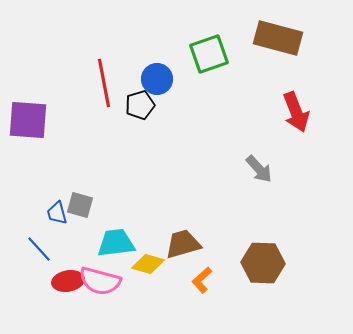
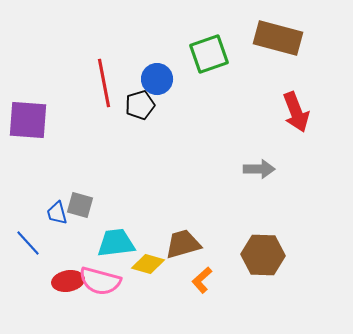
gray arrow: rotated 48 degrees counterclockwise
blue line: moved 11 px left, 6 px up
brown hexagon: moved 8 px up
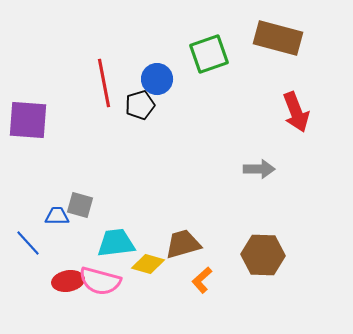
blue trapezoid: moved 3 px down; rotated 105 degrees clockwise
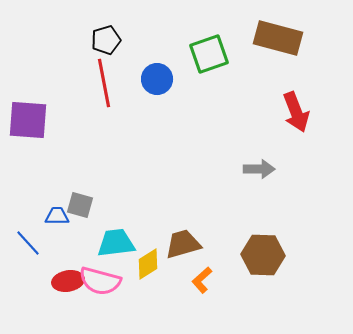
black pentagon: moved 34 px left, 65 px up
yellow diamond: rotated 48 degrees counterclockwise
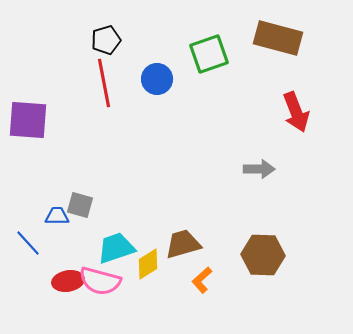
cyan trapezoid: moved 5 px down; rotated 12 degrees counterclockwise
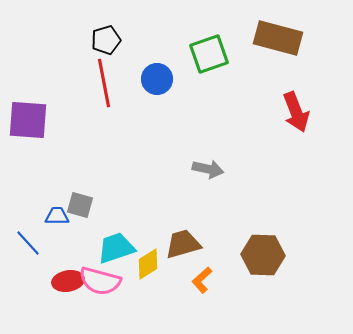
gray arrow: moved 51 px left; rotated 12 degrees clockwise
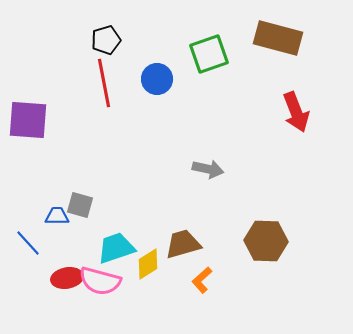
brown hexagon: moved 3 px right, 14 px up
red ellipse: moved 1 px left, 3 px up
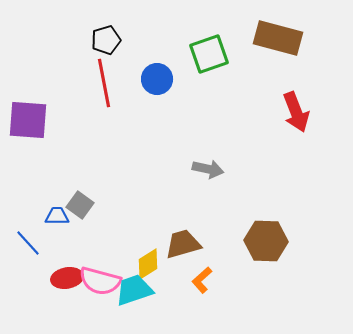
gray square: rotated 20 degrees clockwise
cyan trapezoid: moved 18 px right, 42 px down
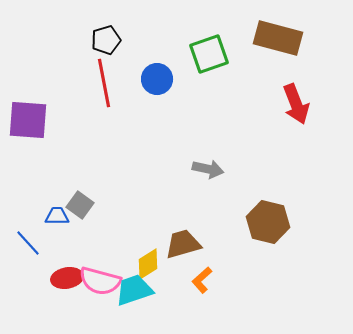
red arrow: moved 8 px up
brown hexagon: moved 2 px right, 19 px up; rotated 12 degrees clockwise
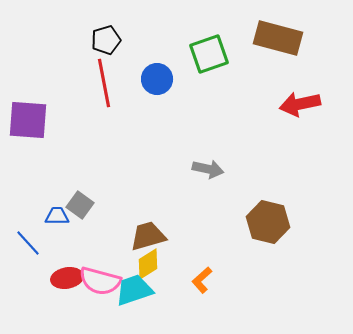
red arrow: moved 4 px right; rotated 99 degrees clockwise
brown trapezoid: moved 35 px left, 8 px up
